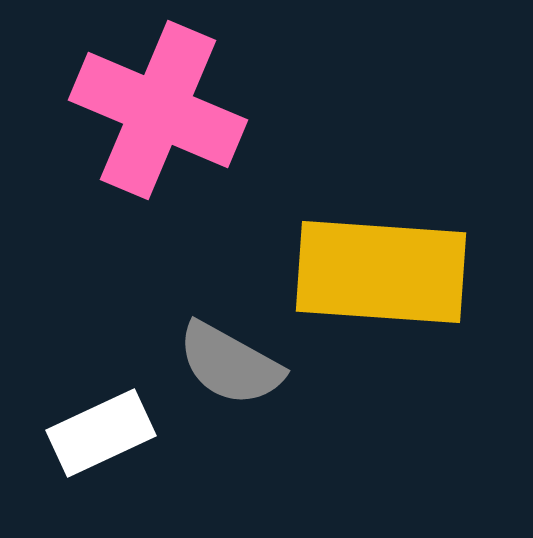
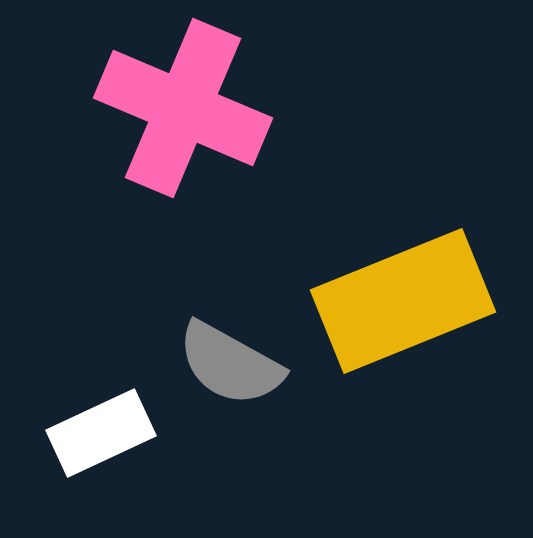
pink cross: moved 25 px right, 2 px up
yellow rectangle: moved 22 px right, 29 px down; rotated 26 degrees counterclockwise
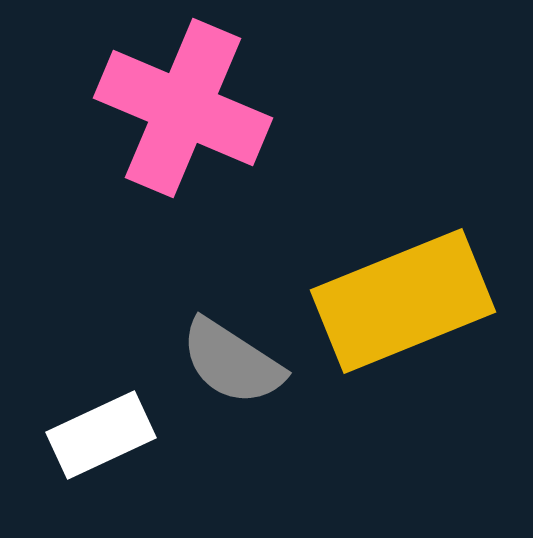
gray semicircle: moved 2 px right, 2 px up; rotated 4 degrees clockwise
white rectangle: moved 2 px down
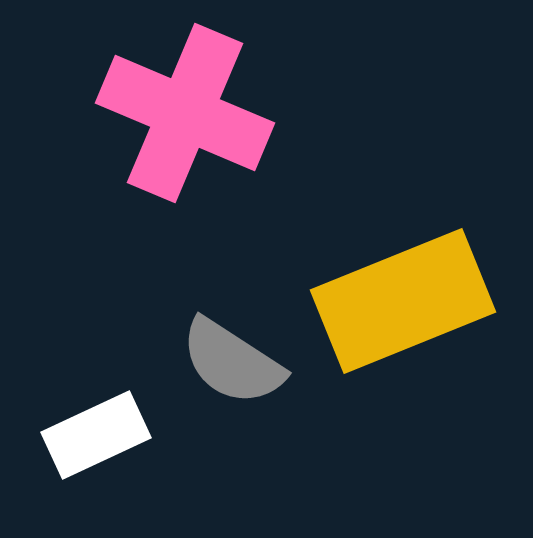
pink cross: moved 2 px right, 5 px down
white rectangle: moved 5 px left
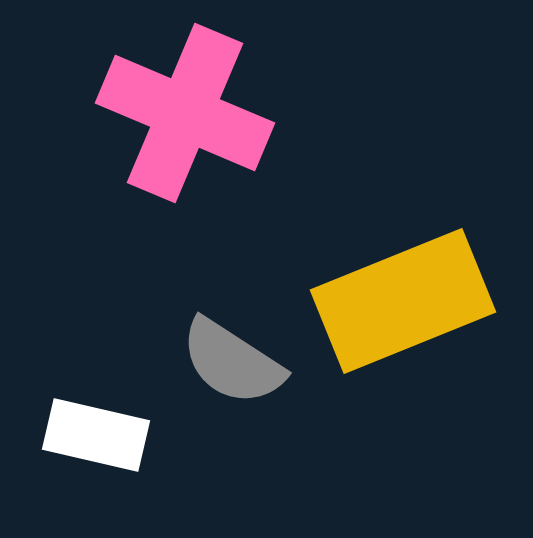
white rectangle: rotated 38 degrees clockwise
